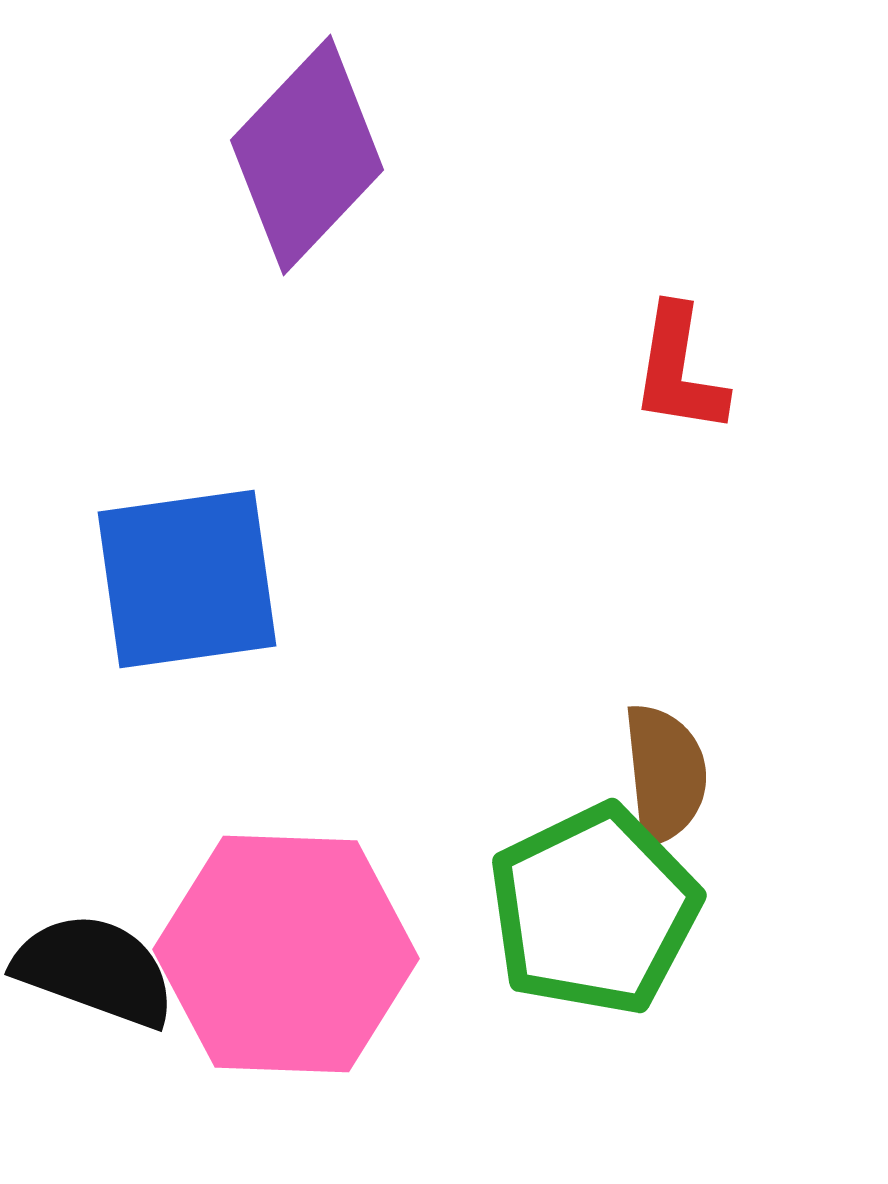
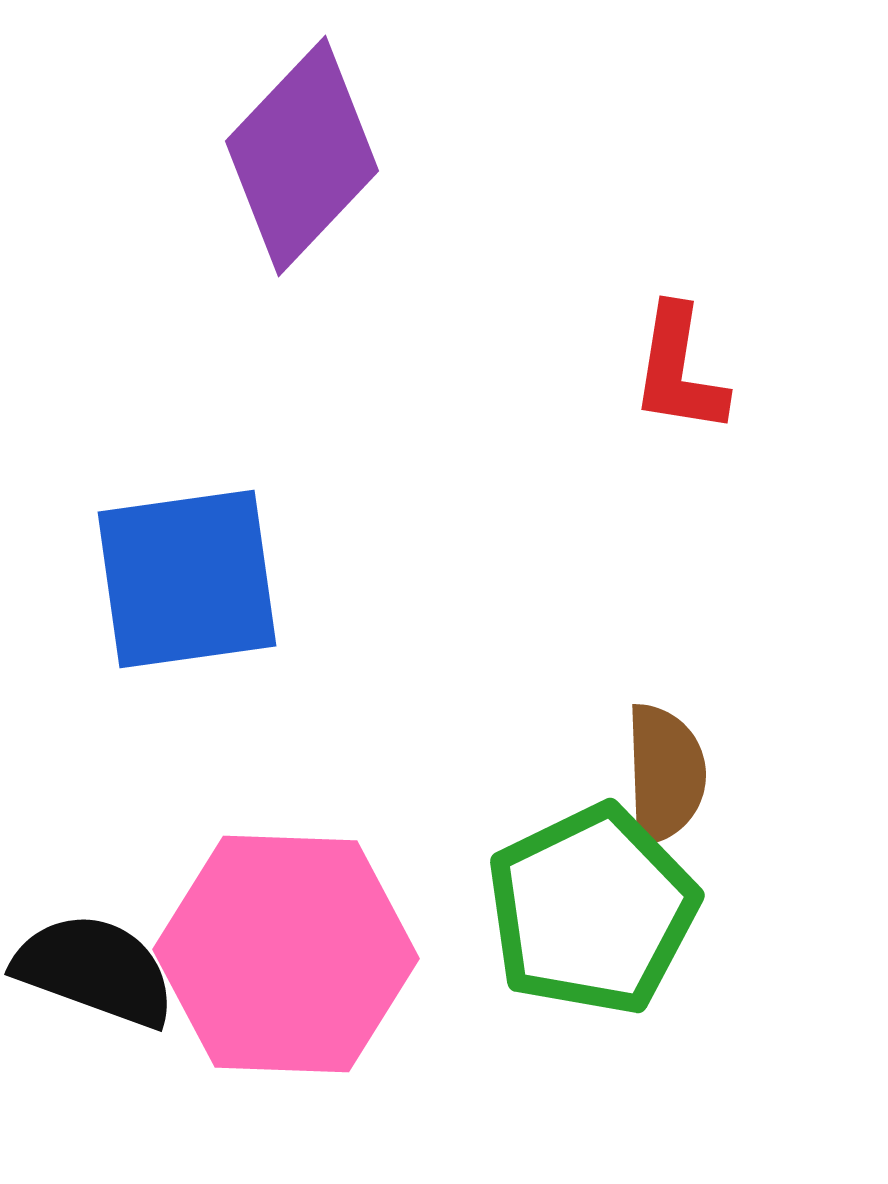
purple diamond: moved 5 px left, 1 px down
brown semicircle: rotated 4 degrees clockwise
green pentagon: moved 2 px left
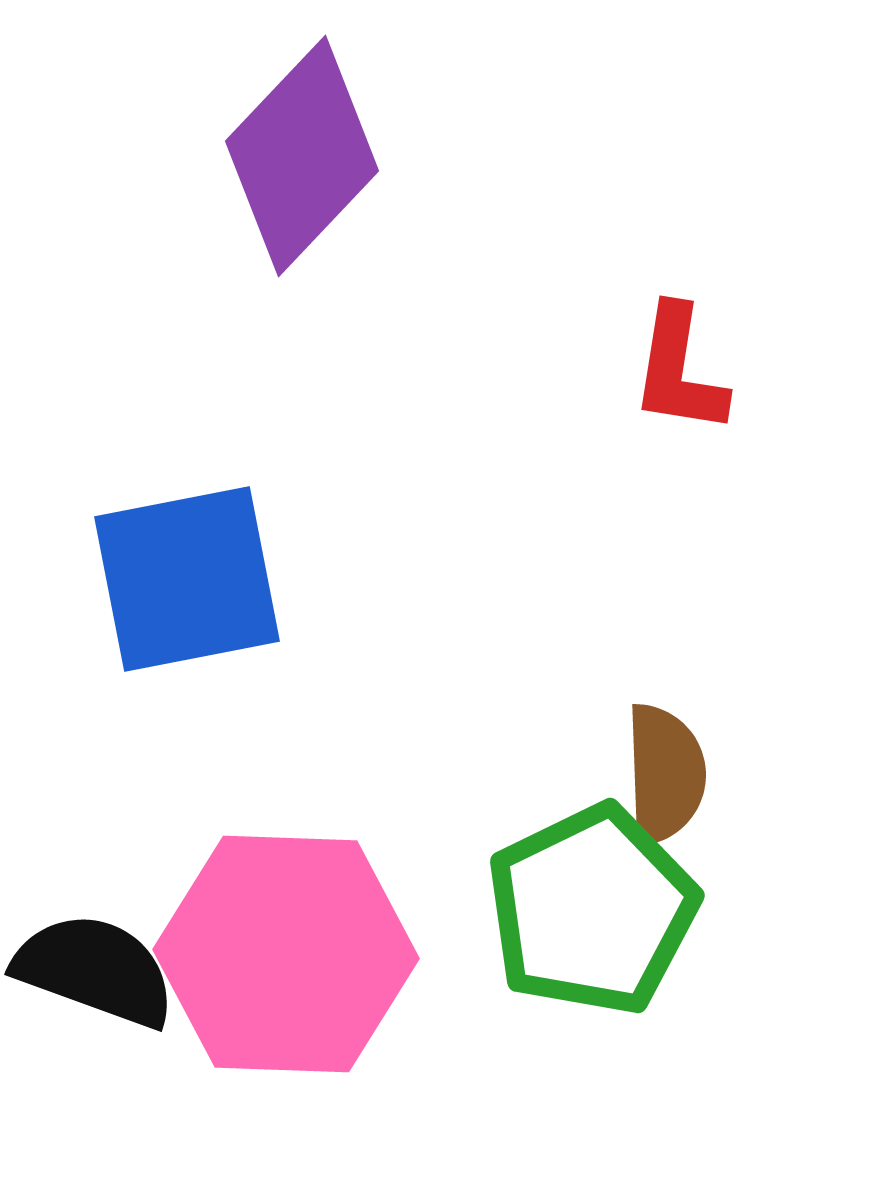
blue square: rotated 3 degrees counterclockwise
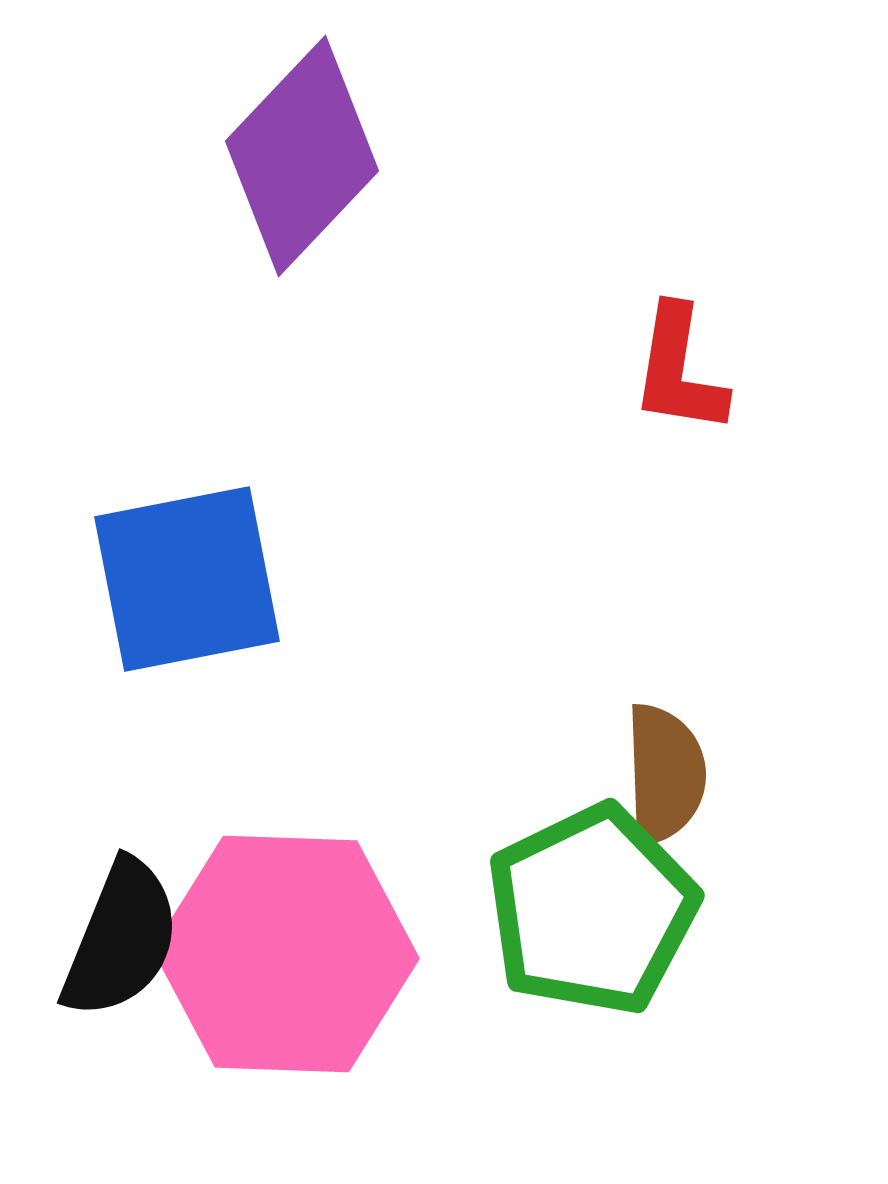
black semicircle: moved 26 px right, 31 px up; rotated 92 degrees clockwise
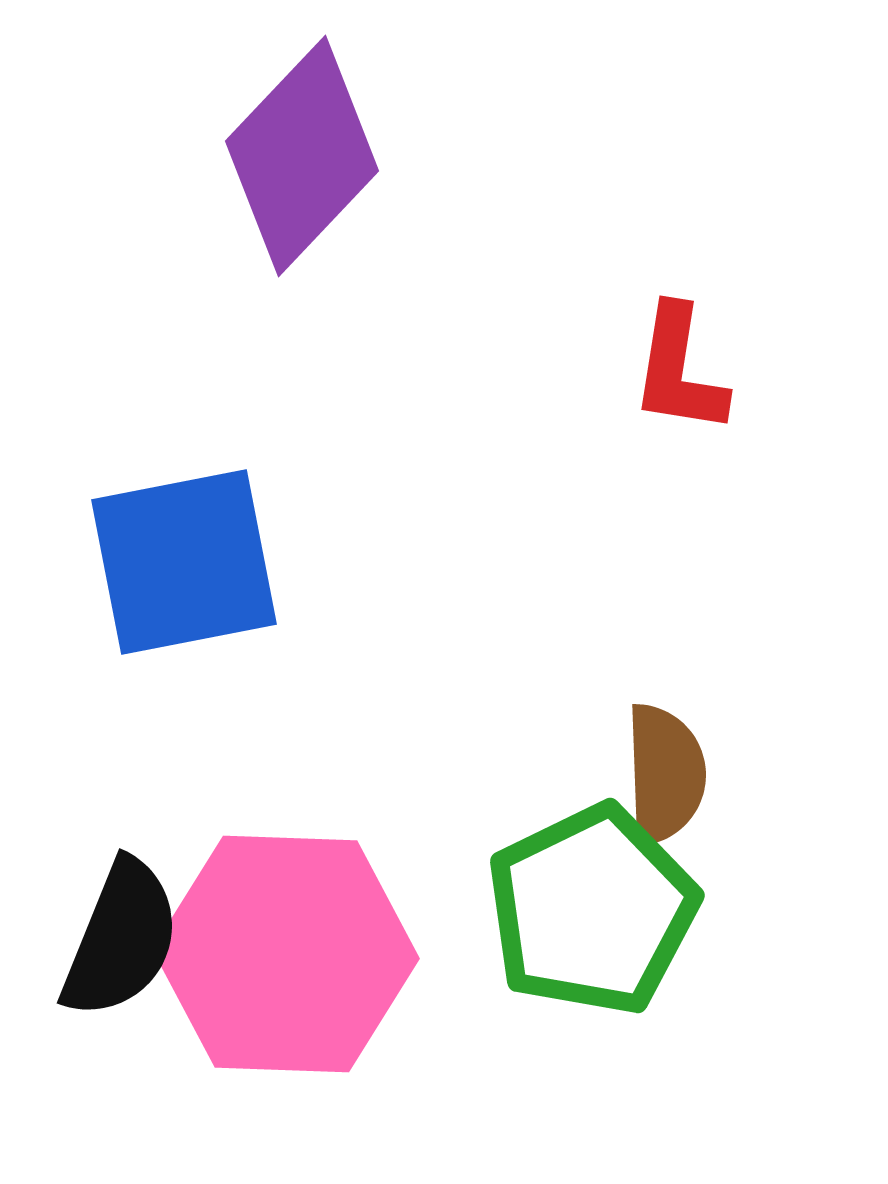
blue square: moved 3 px left, 17 px up
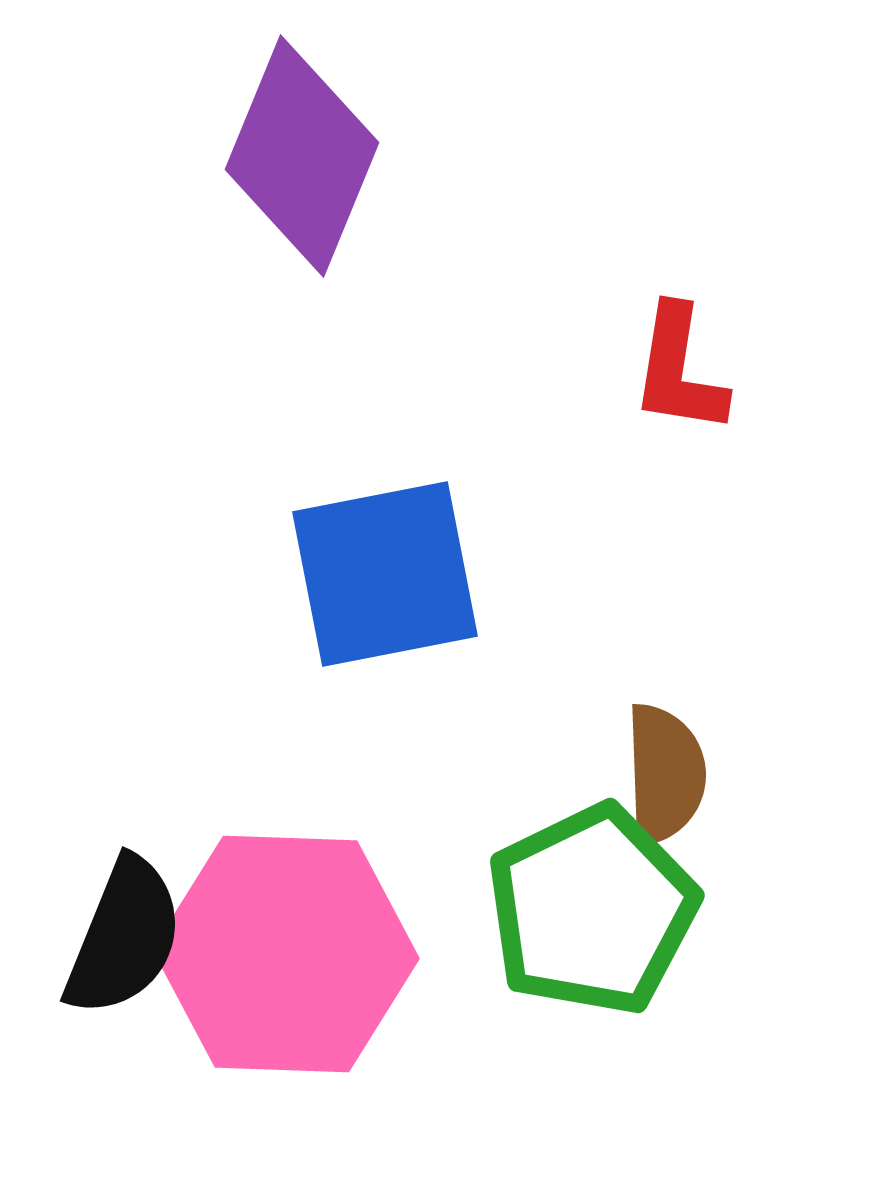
purple diamond: rotated 21 degrees counterclockwise
blue square: moved 201 px right, 12 px down
black semicircle: moved 3 px right, 2 px up
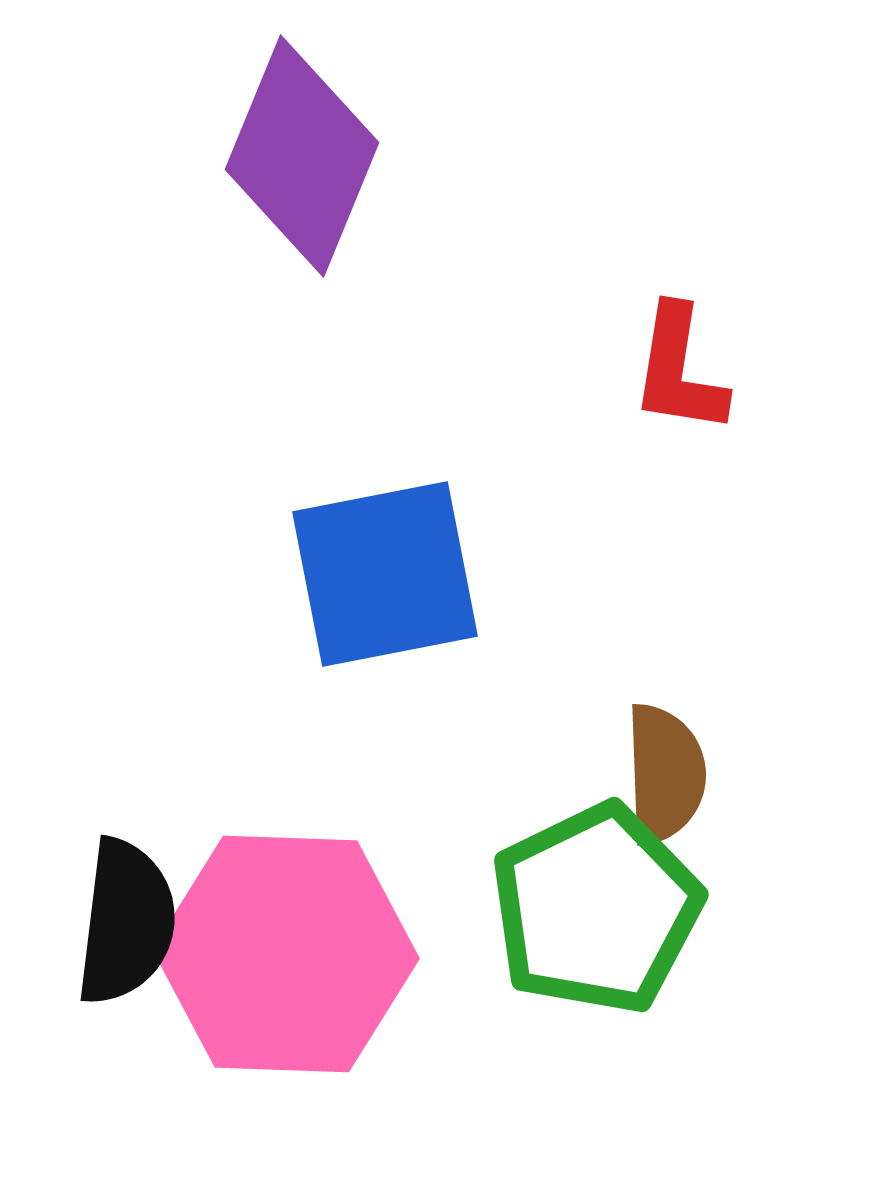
green pentagon: moved 4 px right, 1 px up
black semicircle: moved 2 px right, 15 px up; rotated 15 degrees counterclockwise
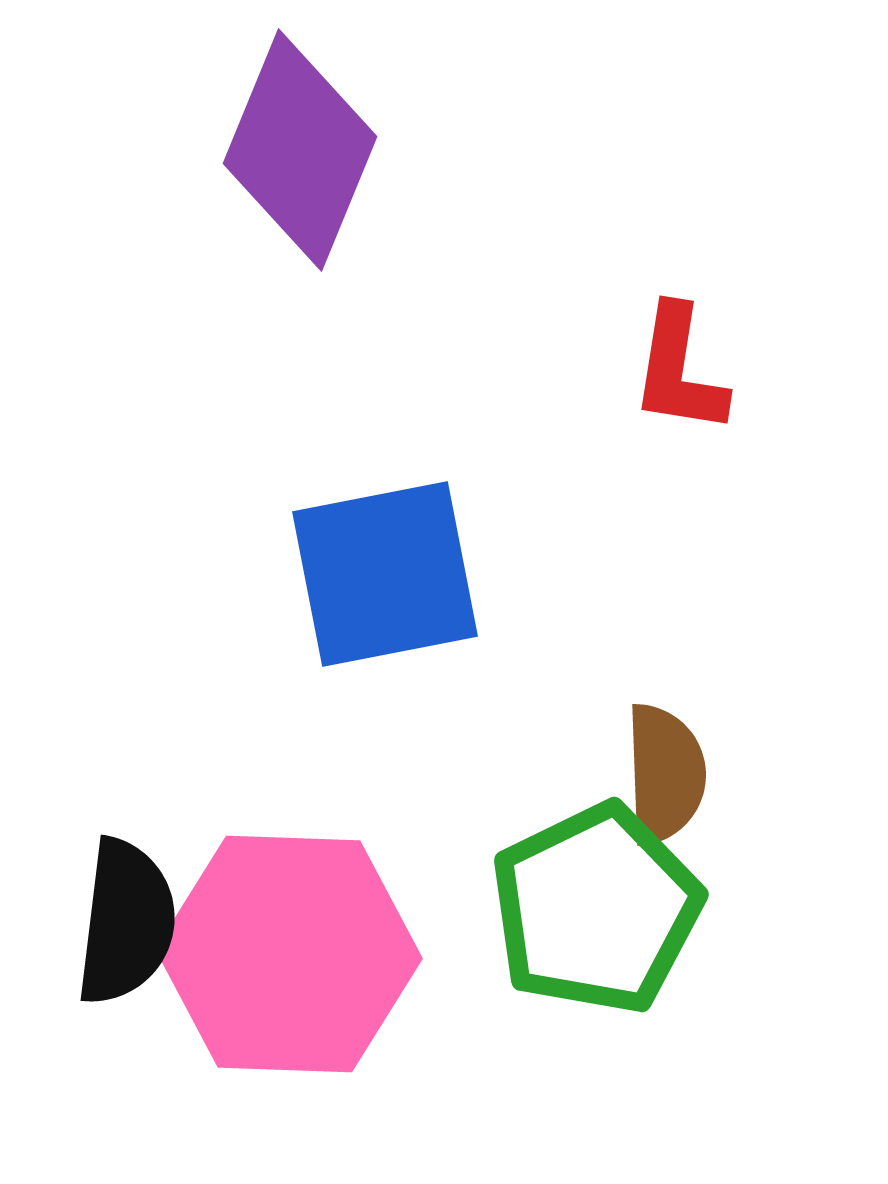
purple diamond: moved 2 px left, 6 px up
pink hexagon: moved 3 px right
